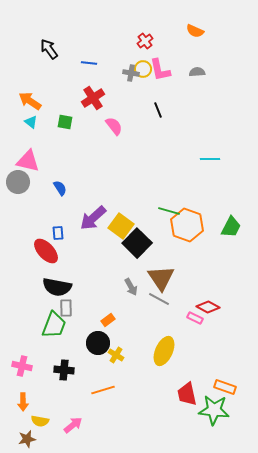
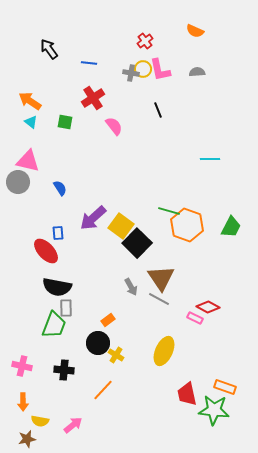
orange line at (103, 390): rotated 30 degrees counterclockwise
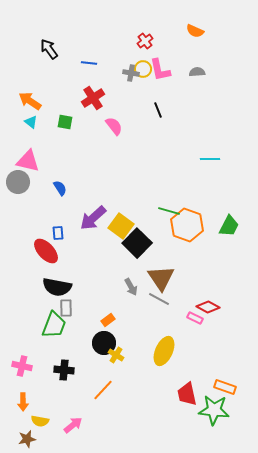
green trapezoid at (231, 227): moved 2 px left, 1 px up
black circle at (98, 343): moved 6 px right
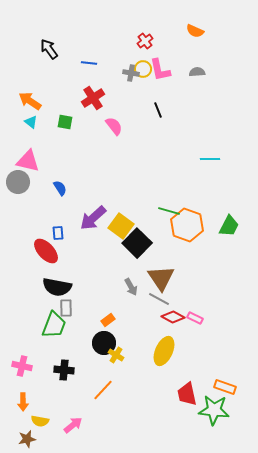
red diamond at (208, 307): moved 35 px left, 10 px down
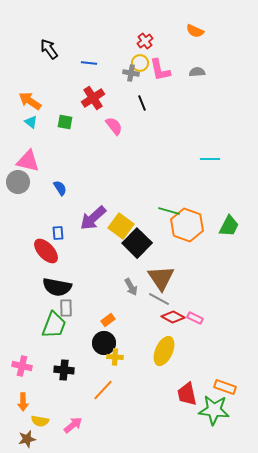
yellow circle at (143, 69): moved 3 px left, 6 px up
black line at (158, 110): moved 16 px left, 7 px up
yellow cross at (116, 355): moved 1 px left, 2 px down; rotated 28 degrees counterclockwise
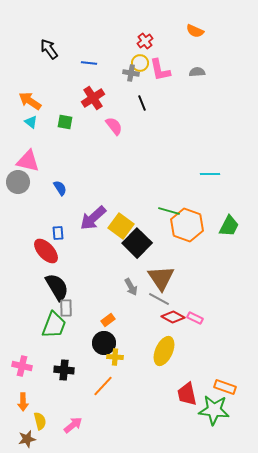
cyan line at (210, 159): moved 15 px down
black semicircle at (57, 287): rotated 132 degrees counterclockwise
orange line at (103, 390): moved 4 px up
yellow semicircle at (40, 421): rotated 114 degrees counterclockwise
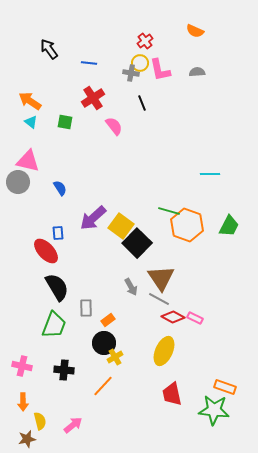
gray rectangle at (66, 308): moved 20 px right
yellow cross at (115, 357): rotated 35 degrees counterclockwise
red trapezoid at (187, 394): moved 15 px left
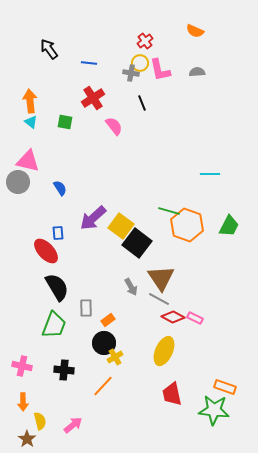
orange arrow at (30, 101): rotated 50 degrees clockwise
black square at (137, 243): rotated 8 degrees counterclockwise
brown star at (27, 439): rotated 24 degrees counterclockwise
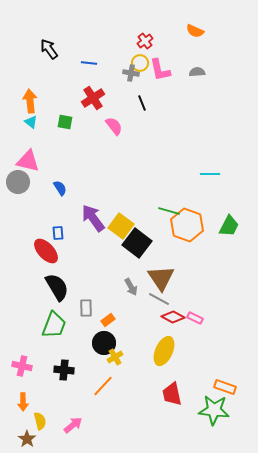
purple arrow at (93, 218): rotated 96 degrees clockwise
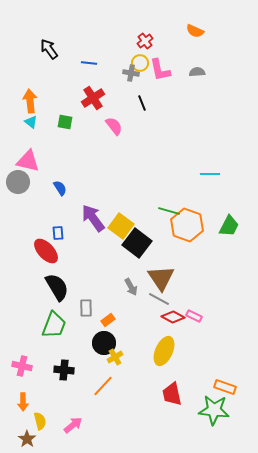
pink rectangle at (195, 318): moved 1 px left, 2 px up
